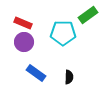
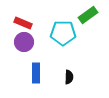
blue rectangle: rotated 54 degrees clockwise
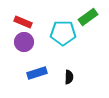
green rectangle: moved 2 px down
red rectangle: moved 1 px up
blue rectangle: moved 1 px right; rotated 72 degrees clockwise
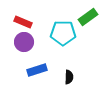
blue rectangle: moved 3 px up
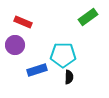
cyan pentagon: moved 22 px down
purple circle: moved 9 px left, 3 px down
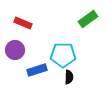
green rectangle: moved 2 px down
red rectangle: moved 1 px down
purple circle: moved 5 px down
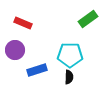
cyan pentagon: moved 7 px right
